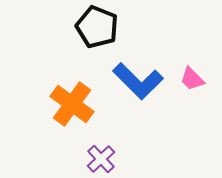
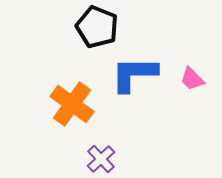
blue L-shape: moved 4 px left, 7 px up; rotated 135 degrees clockwise
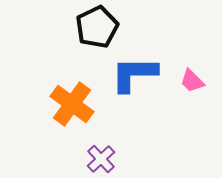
black pentagon: rotated 24 degrees clockwise
pink trapezoid: moved 2 px down
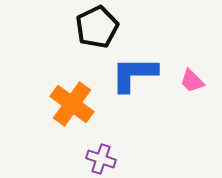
purple cross: rotated 28 degrees counterclockwise
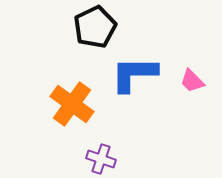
black pentagon: moved 2 px left
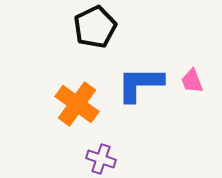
blue L-shape: moved 6 px right, 10 px down
pink trapezoid: rotated 24 degrees clockwise
orange cross: moved 5 px right
